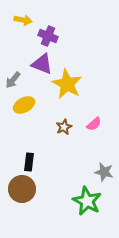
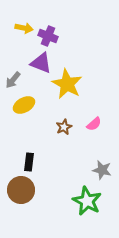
yellow arrow: moved 1 px right, 8 px down
purple triangle: moved 1 px left, 1 px up
gray star: moved 2 px left, 2 px up
brown circle: moved 1 px left, 1 px down
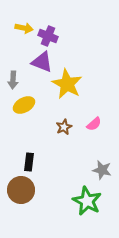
purple triangle: moved 1 px right, 1 px up
gray arrow: rotated 36 degrees counterclockwise
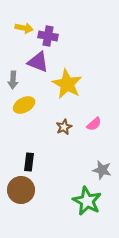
purple cross: rotated 12 degrees counterclockwise
purple triangle: moved 4 px left
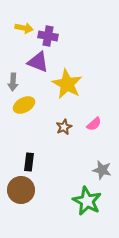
gray arrow: moved 2 px down
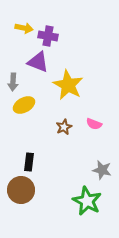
yellow star: moved 1 px right, 1 px down
pink semicircle: rotated 63 degrees clockwise
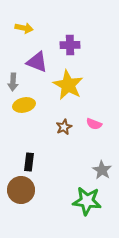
purple cross: moved 22 px right, 9 px down; rotated 12 degrees counterclockwise
purple triangle: moved 1 px left
yellow ellipse: rotated 15 degrees clockwise
gray star: rotated 18 degrees clockwise
green star: rotated 20 degrees counterclockwise
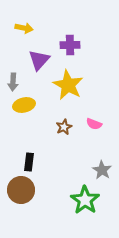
purple triangle: moved 2 px right, 2 px up; rotated 50 degrees clockwise
green star: moved 2 px left, 1 px up; rotated 28 degrees clockwise
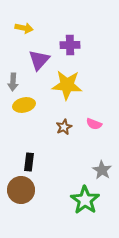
yellow star: moved 1 px left; rotated 24 degrees counterclockwise
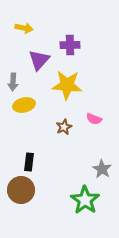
pink semicircle: moved 5 px up
gray star: moved 1 px up
